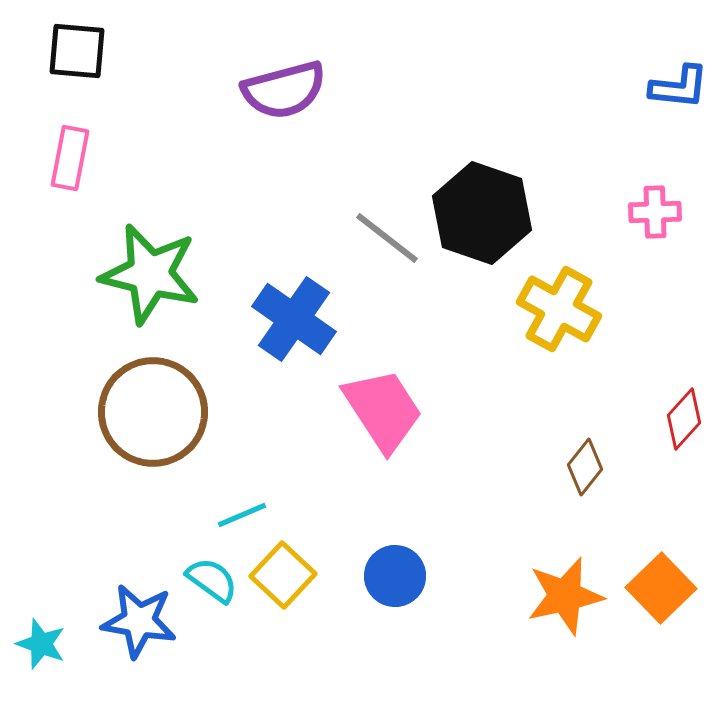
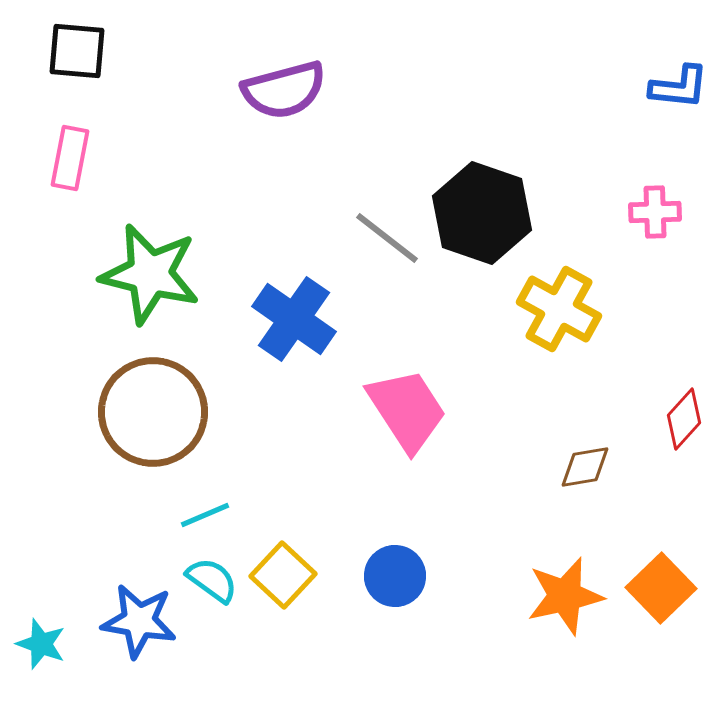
pink trapezoid: moved 24 px right
brown diamond: rotated 42 degrees clockwise
cyan line: moved 37 px left
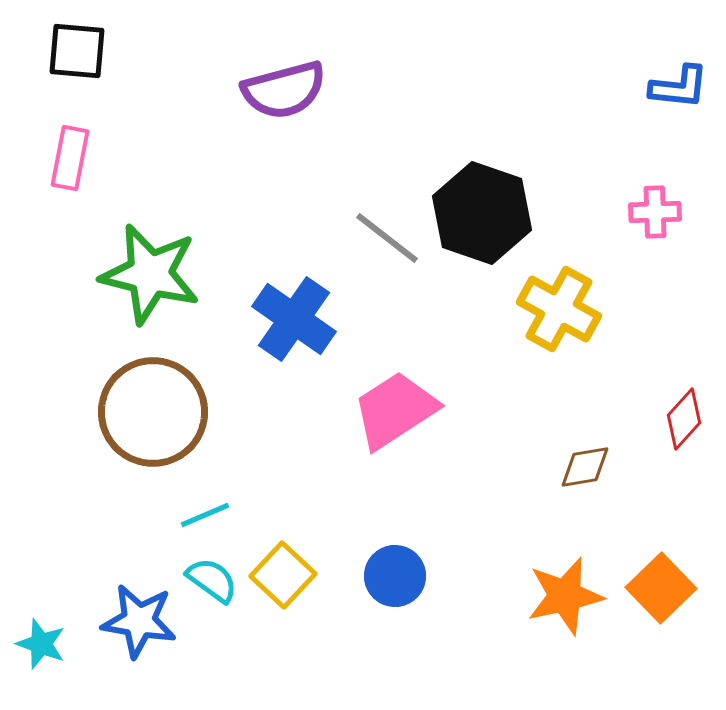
pink trapezoid: moved 12 px left; rotated 90 degrees counterclockwise
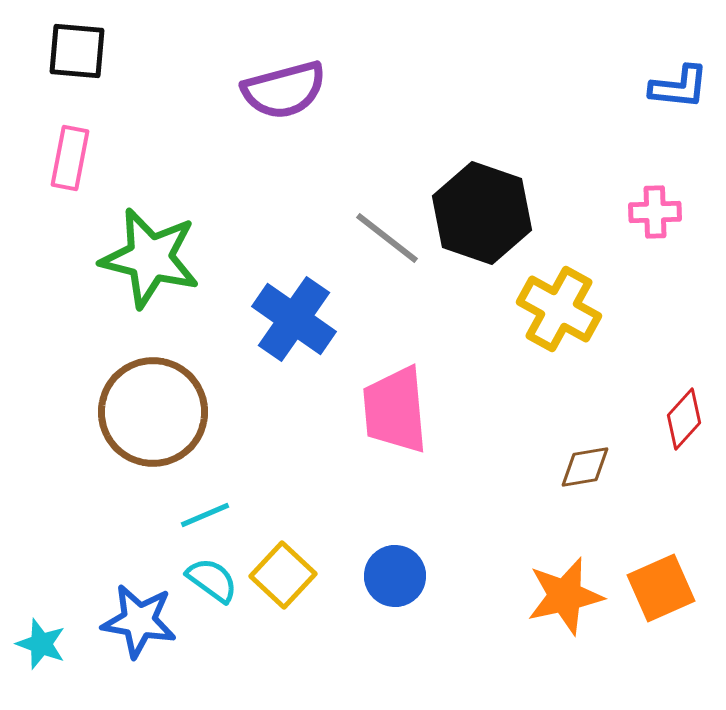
green star: moved 16 px up
pink trapezoid: rotated 62 degrees counterclockwise
orange square: rotated 20 degrees clockwise
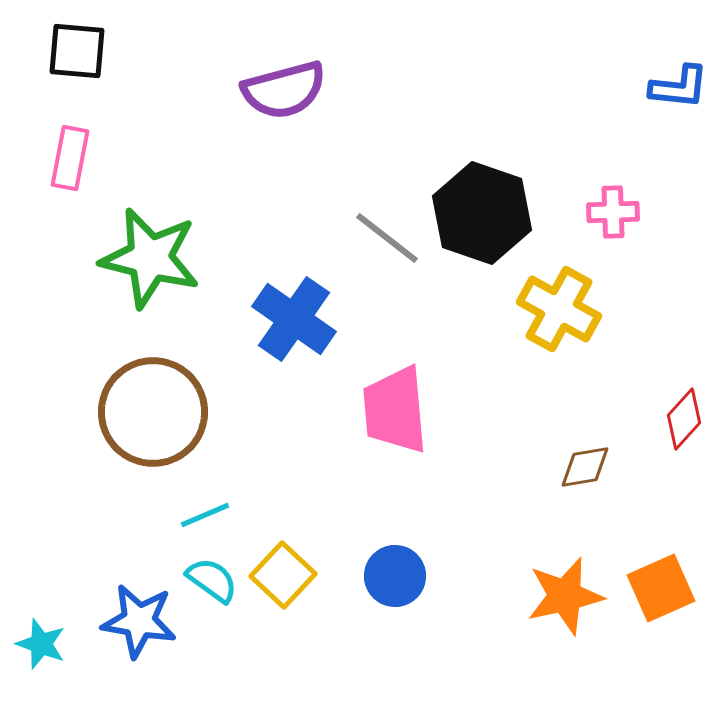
pink cross: moved 42 px left
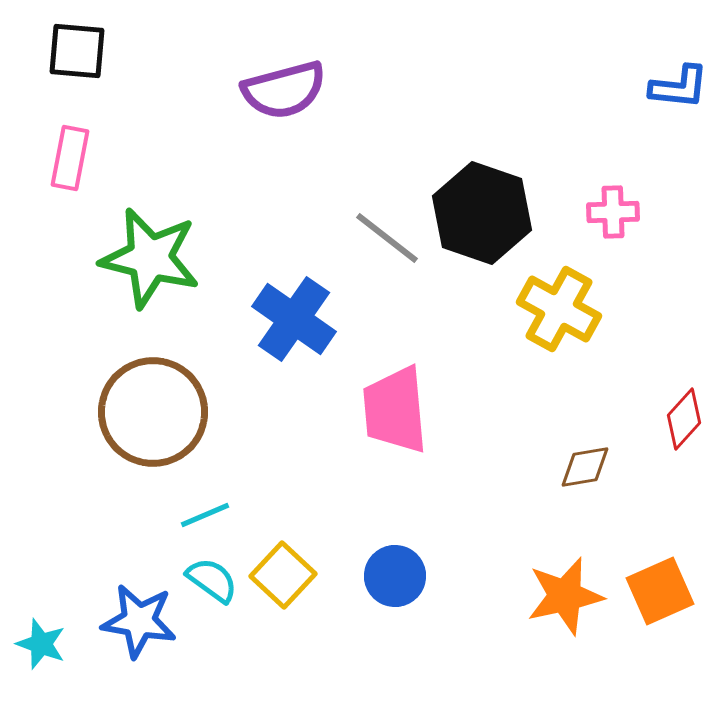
orange square: moved 1 px left, 3 px down
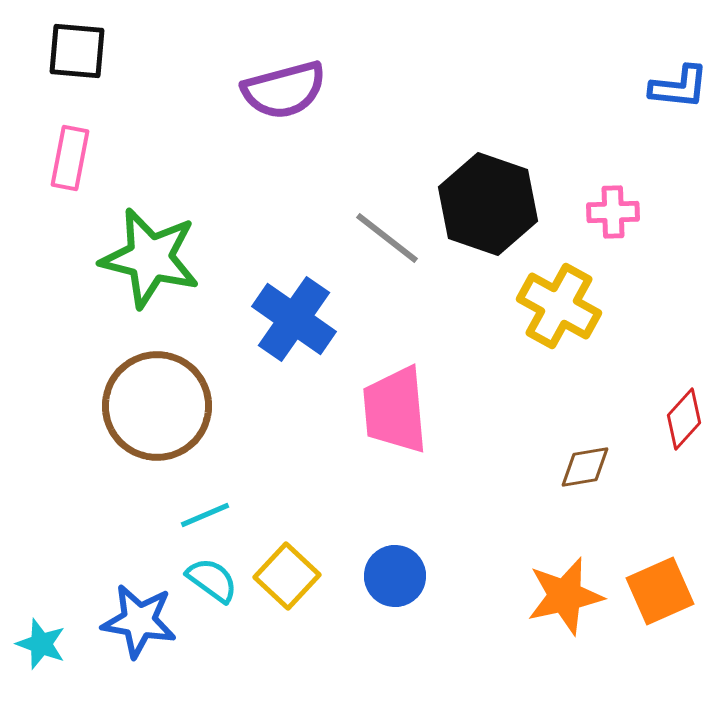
black hexagon: moved 6 px right, 9 px up
yellow cross: moved 3 px up
brown circle: moved 4 px right, 6 px up
yellow square: moved 4 px right, 1 px down
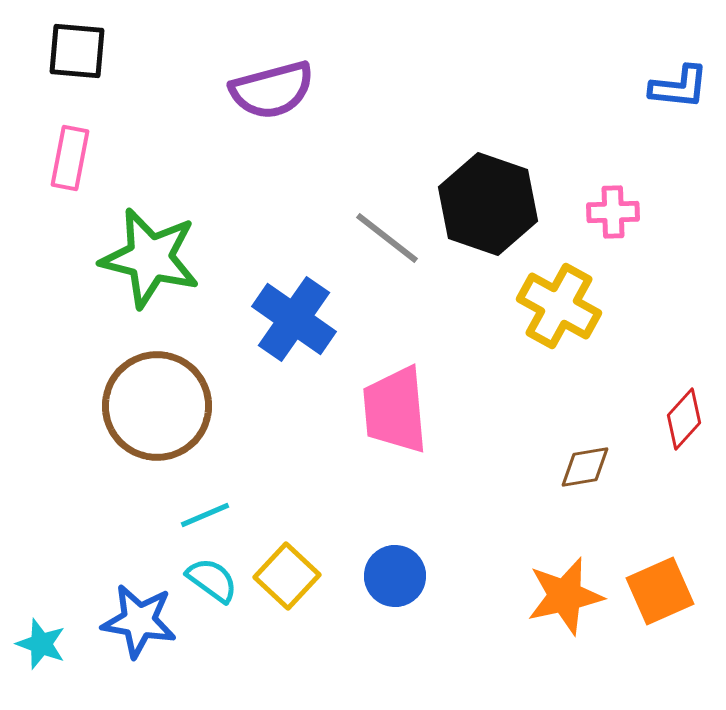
purple semicircle: moved 12 px left
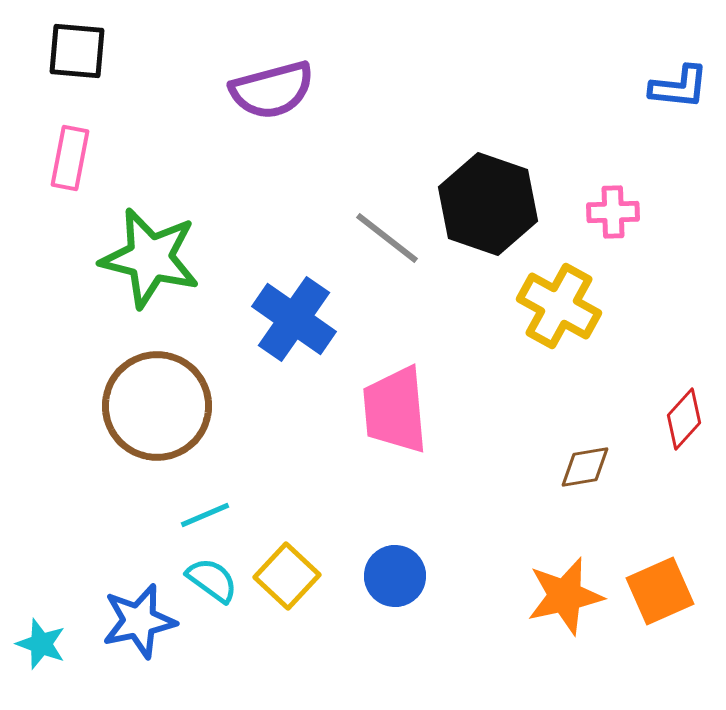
blue star: rotated 22 degrees counterclockwise
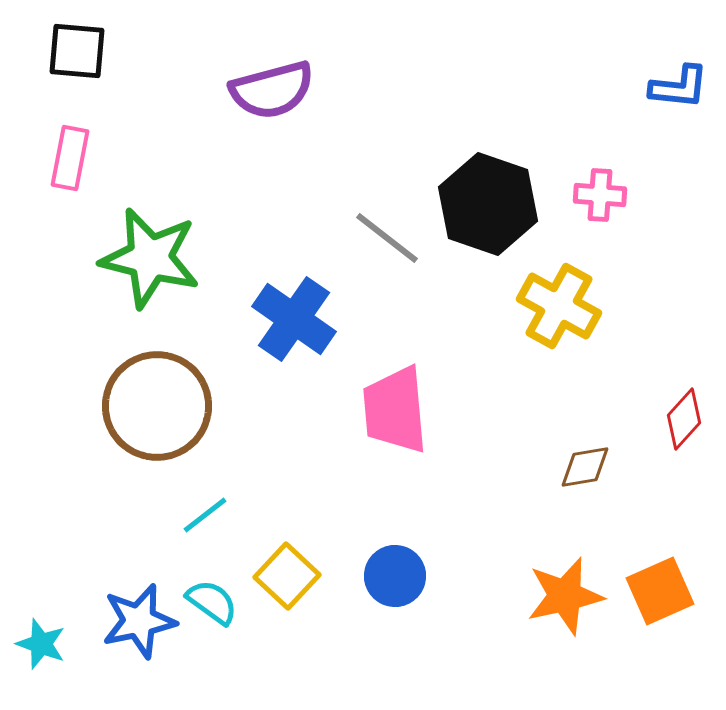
pink cross: moved 13 px left, 17 px up; rotated 6 degrees clockwise
cyan line: rotated 15 degrees counterclockwise
cyan semicircle: moved 22 px down
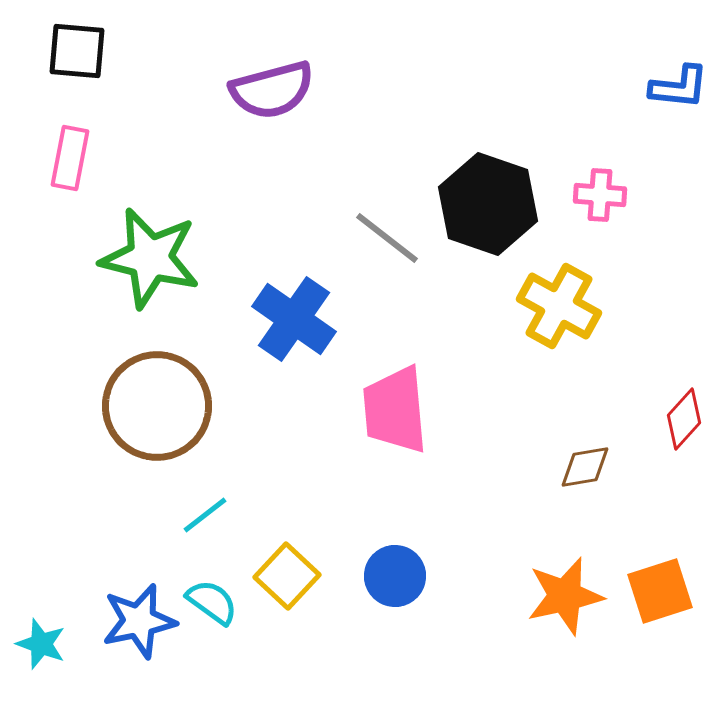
orange square: rotated 6 degrees clockwise
